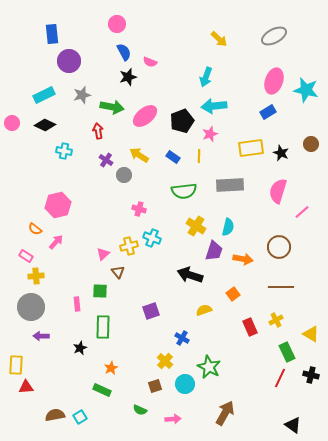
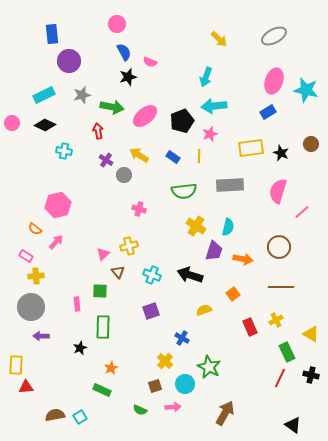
cyan cross at (152, 238): moved 37 px down
pink arrow at (173, 419): moved 12 px up
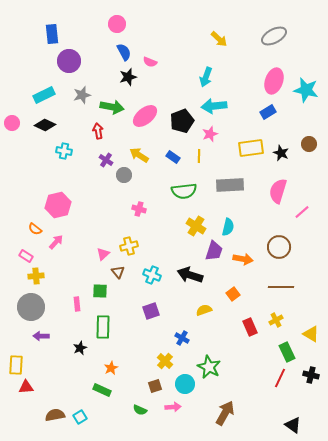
brown circle at (311, 144): moved 2 px left
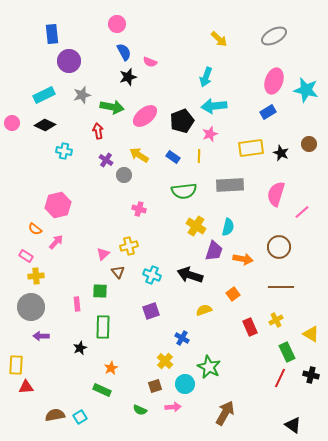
pink semicircle at (278, 191): moved 2 px left, 3 px down
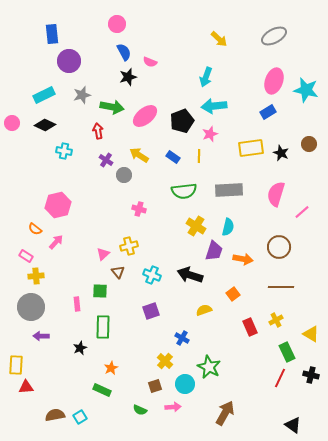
gray rectangle at (230, 185): moved 1 px left, 5 px down
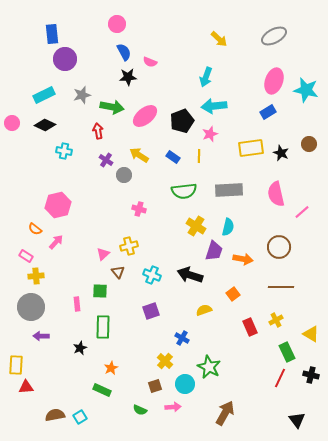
purple circle at (69, 61): moved 4 px left, 2 px up
black star at (128, 77): rotated 12 degrees clockwise
pink semicircle at (276, 194): rotated 30 degrees counterclockwise
black triangle at (293, 425): moved 4 px right, 5 px up; rotated 18 degrees clockwise
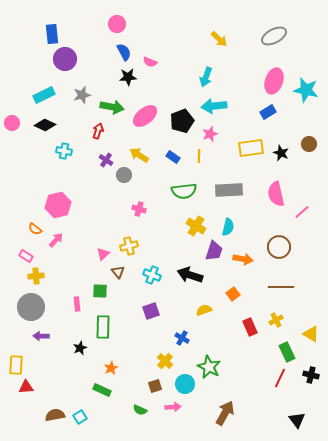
red arrow at (98, 131): rotated 28 degrees clockwise
pink arrow at (56, 242): moved 2 px up
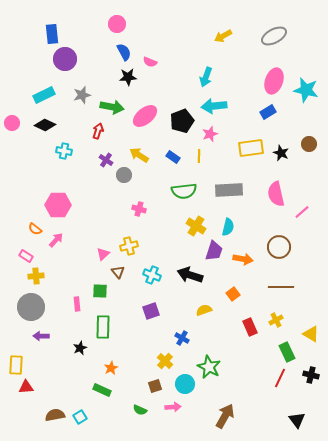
yellow arrow at (219, 39): moved 4 px right, 3 px up; rotated 108 degrees clockwise
pink hexagon at (58, 205): rotated 15 degrees clockwise
brown arrow at (225, 413): moved 3 px down
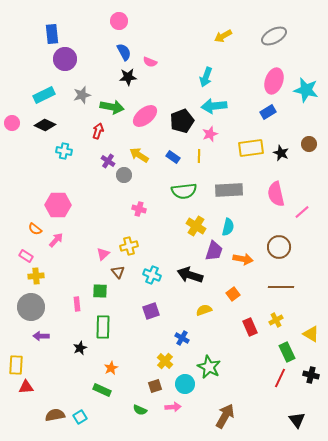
pink circle at (117, 24): moved 2 px right, 3 px up
purple cross at (106, 160): moved 2 px right, 1 px down
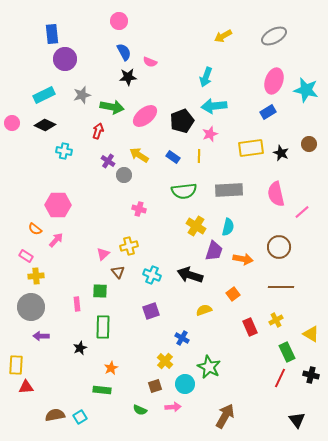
green rectangle at (102, 390): rotated 18 degrees counterclockwise
